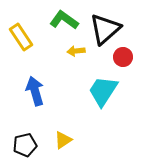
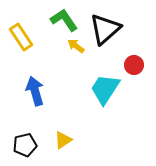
green L-shape: rotated 20 degrees clockwise
yellow arrow: moved 5 px up; rotated 42 degrees clockwise
red circle: moved 11 px right, 8 px down
cyan trapezoid: moved 2 px right, 2 px up
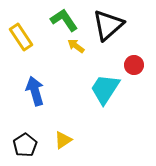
black triangle: moved 3 px right, 4 px up
black pentagon: rotated 20 degrees counterclockwise
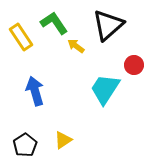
green L-shape: moved 10 px left, 3 px down
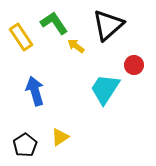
yellow triangle: moved 3 px left, 3 px up
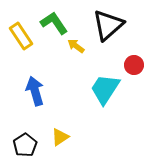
yellow rectangle: moved 1 px up
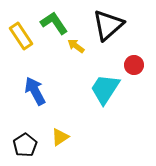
blue arrow: rotated 12 degrees counterclockwise
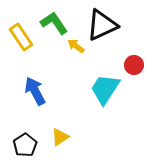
black triangle: moved 6 px left; rotated 16 degrees clockwise
yellow rectangle: moved 1 px down
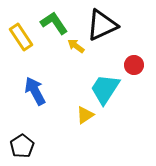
yellow triangle: moved 25 px right, 22 px up
black pentagon: moved 3 px left, 1 px down
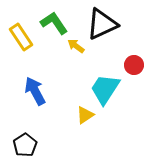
black triangle: moved 1 px up
black pentagon: moved 3 px right, 1 px up
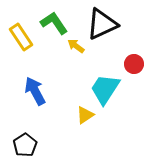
red circle: moved 1 px up
